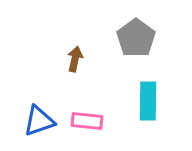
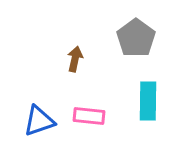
pink rectangle: moved 2 px right, 5 px up
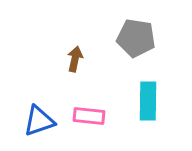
gray pentagon: rotated 27 degrees counterclockwise
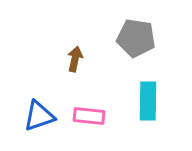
blue triangle: moved 5 px up
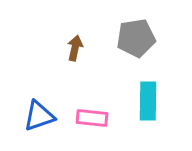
gray pentagon: rotated 18 degrees counterclockwise
brown arrow: moved 11 px up
pink rectangle: moved 3 px right, 2 px down
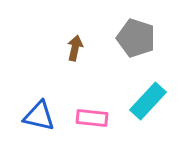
gray pentagon: rotated 27 degrees clockwise
cyan rectangle: rotated 42 degrees clockwise
blue triangle: rotated 32 degrees clockwise
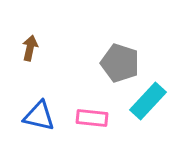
gray pentagon: moved 16 px left, 25 px down
brown arrow: moved 45 px left
